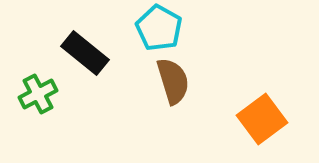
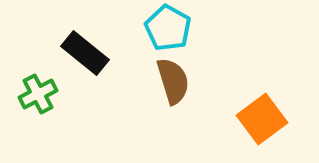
cyan pentagon: moved 9 px right
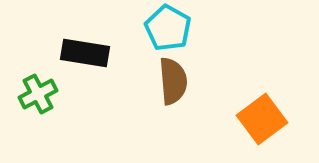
black rectangle: rotated 30 degrees counterclockwise
brown semicircle: rotated 12 degrees clockwise
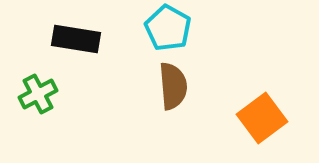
black rectangle: moved 9 px left, 14 px up
brown semicircle: moved 5 px down
orange square: moved 1 px up
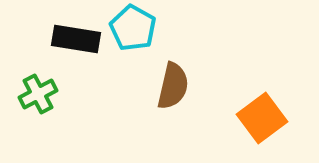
cyan pentagon: moved 35 px left
brown semicircle: rotated 18 degrees clockwise
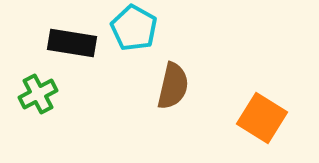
cyan pentagon: moved 1 px right
black rectangle: moved 4 px left, 4 px down
orange square: rotated 21 degrees counterclockwise
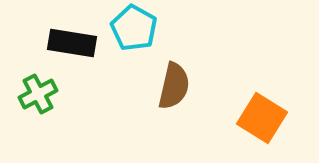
brown semicircle: moved 1 px right
